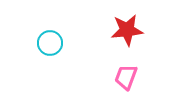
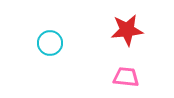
pink trapezoid: rotated 76 degrees clockwise
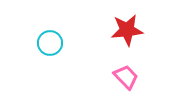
pink trapezoid: rotated 40 degrees clockwise
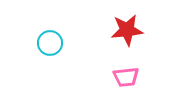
pink trapezoid: rotated 128 degrees clockwise
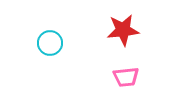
red star: moved 4 px left
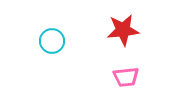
cyan circle: moved 2 px right, 2 px up
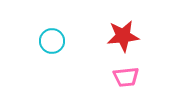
red star: moved 6 px down
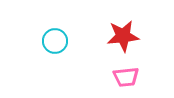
cyan circle: moved 3 px right
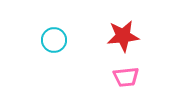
cyan circle: moved 1 px left, 1 px up
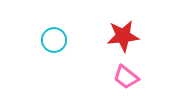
pink trapezoid: rotated 44 degrees clockwise
